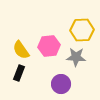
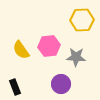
yellow hexagon: moved 10 px up
black rectangle: moved 4 px left, 14 px down; rotated 42 degrees counterclockwise
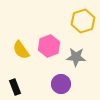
yellow hexagon: moved 1 px right, 1 px down; rotated 15 degrees counterclockwise
pink hexagon: rotated 15 degrees counterclockwise
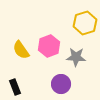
yellow hexagon: moved 2 px right, 2 px down
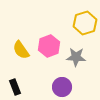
purple circle: moved 1 px right, 3 px down
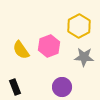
yellow hexagon: moved 6 px left, 3 px down; rotated 10 degrees counterclockwise
gray star: moved 8 px right
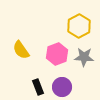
pink hexagon: moved 8 px right, 8 px down
black rectangle: moved 23 px right
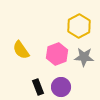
purple circle: moved 1 px left
